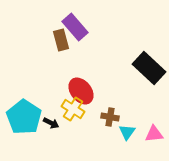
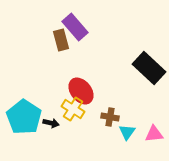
black arrow: rotated 14 degrees counterclockwise
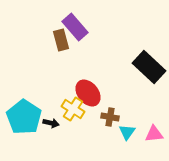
black rectangle: moved 1 px up
red ellipse: moved 7 px right, 2 px down
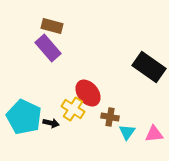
purple rectangle: moved 27 px left, 21 px down
brown rectangle: moved 9 px left, 14 px up; rotated 60 degrees counterclockwise
black rectangle: rotated 8 degrees counterclockwise
cyan pentagon: rotated 8 degrees counterclockwise
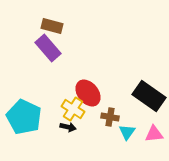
black rectangle: moved 29 px down
black arrow: moved 17 px right, 4 px down
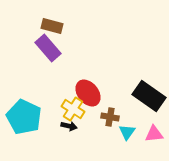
black arrow: moved 1 px right, 1 px up
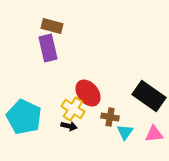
purple rectangle: rotated 28 degrees clockwise
cyan triangle: moved 2 px left
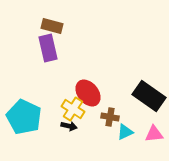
cyan triangle: rotated 30 degrees clockwise
